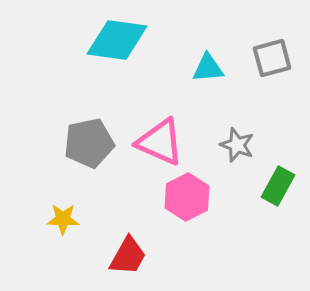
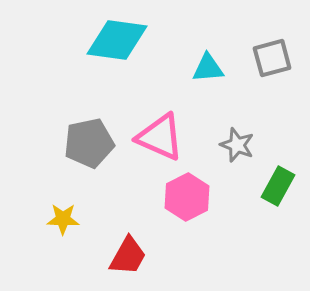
pink triangle: moved 5 px up
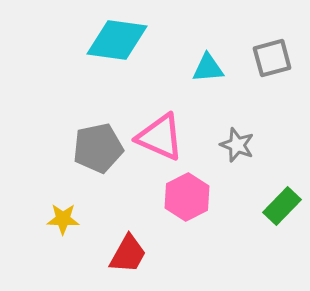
gray pentagon: moved 9 px right, 5 px down
green rectangle: moved 4 px right, 20 px down; rotated 15 degrees clockwise
red trapezoid: moved 2 px up
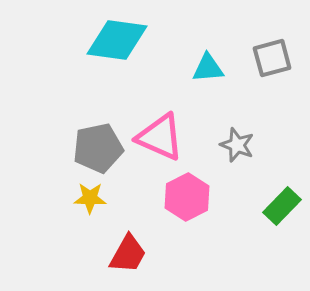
yellow star: moved 27 px right, 21 px up
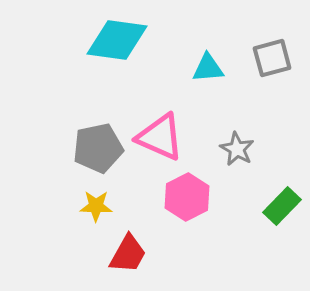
gray star: moved 4 px down; rotated 8 degrees clockwise
yellow star: moved 6 px right, 8 px down
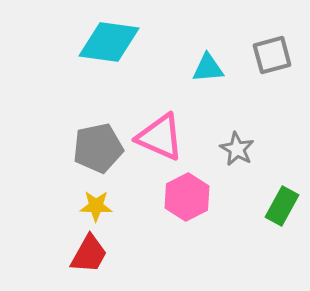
cyan diamond: moved 8 px left, 2 px down
gray square: moved 3 px up
green rectangle: rotated 15 degrees counterclockwise
red trapezoid: moved 39 px left
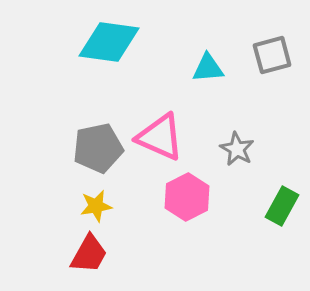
yellow star: rotated 12 degrees counterclockwise
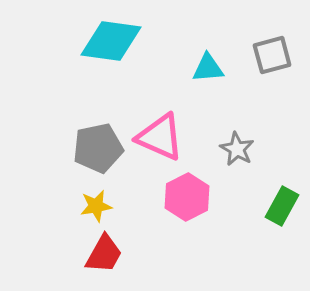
cyan diamond: moved 2 px right, 1 px up
red trapezoid: moved 15 px right
